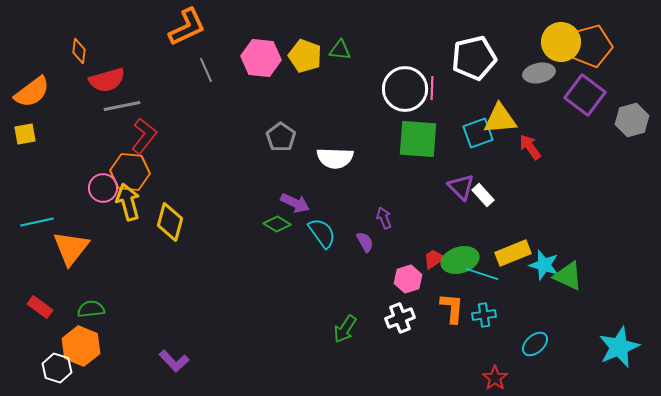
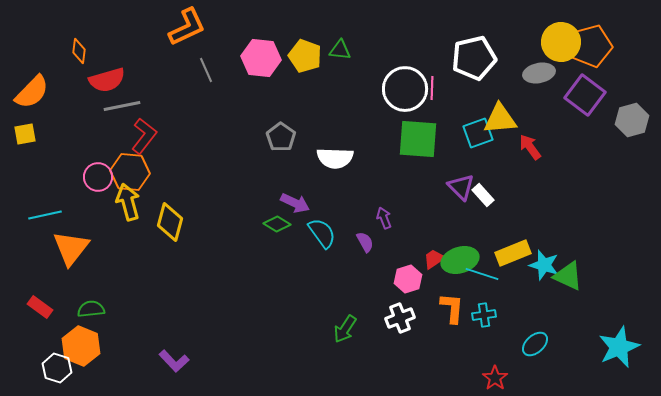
orange semicircle at (32, 92): rotated 9 degrees counterclockwise
pink circle at (103, 188): moved 5 px left, 11 px up
cyan line at (37, 222): moved 8 px right, 7 px up
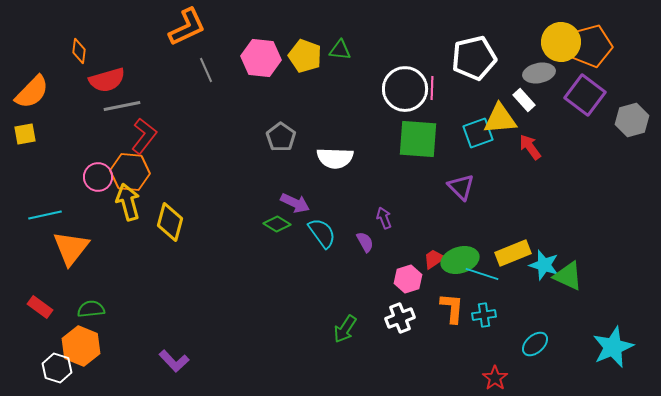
white rectangle at (483, 195): moved 41 px right, 95 px up
cyan star at (619, 347): moved 6 px left
